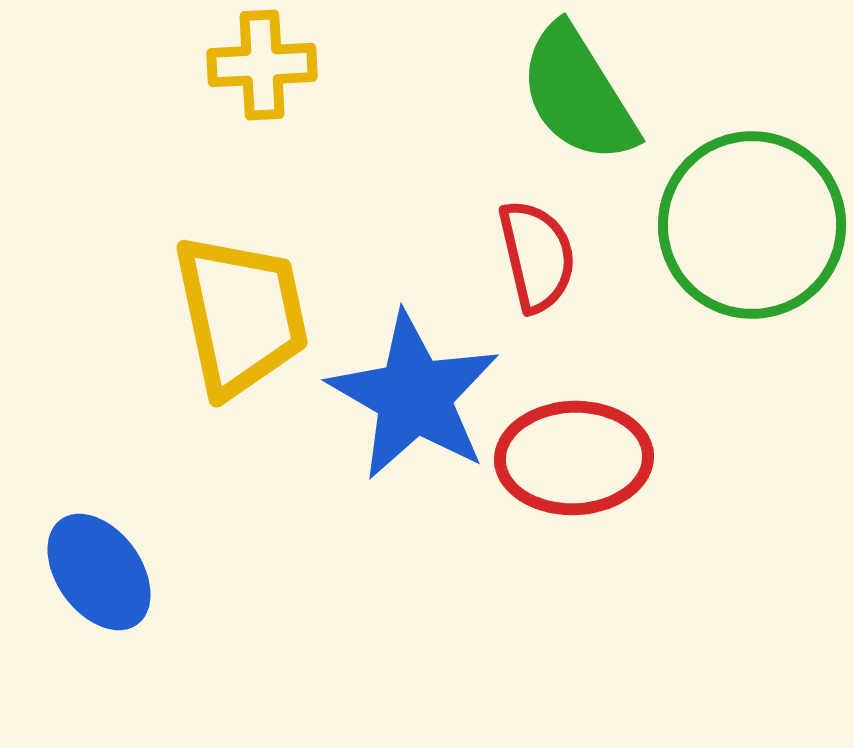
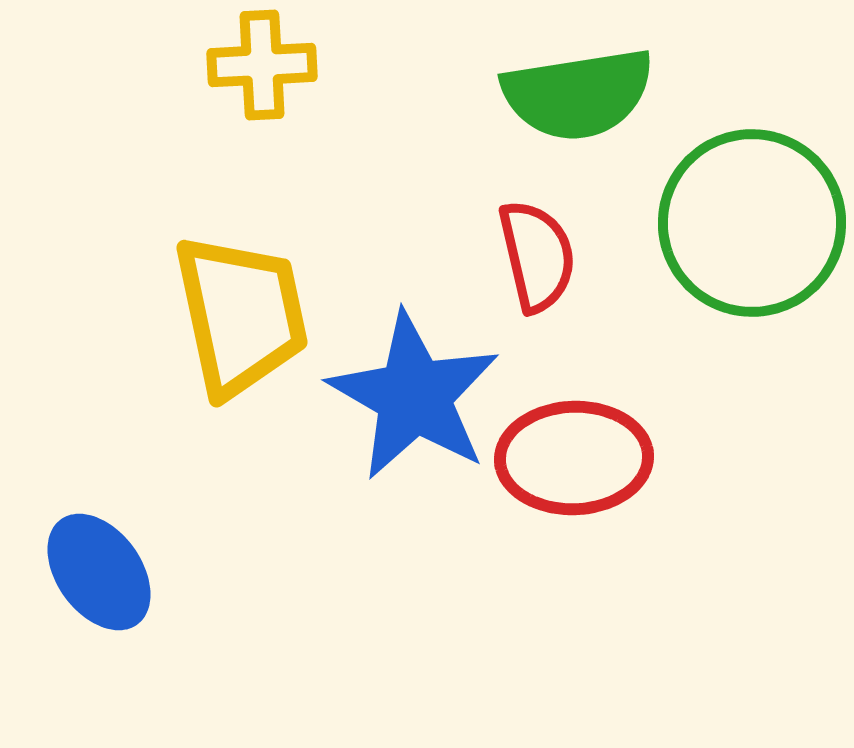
green semicircle: rotated 67 degrees counterclockwise
green circle: moved 2 px up
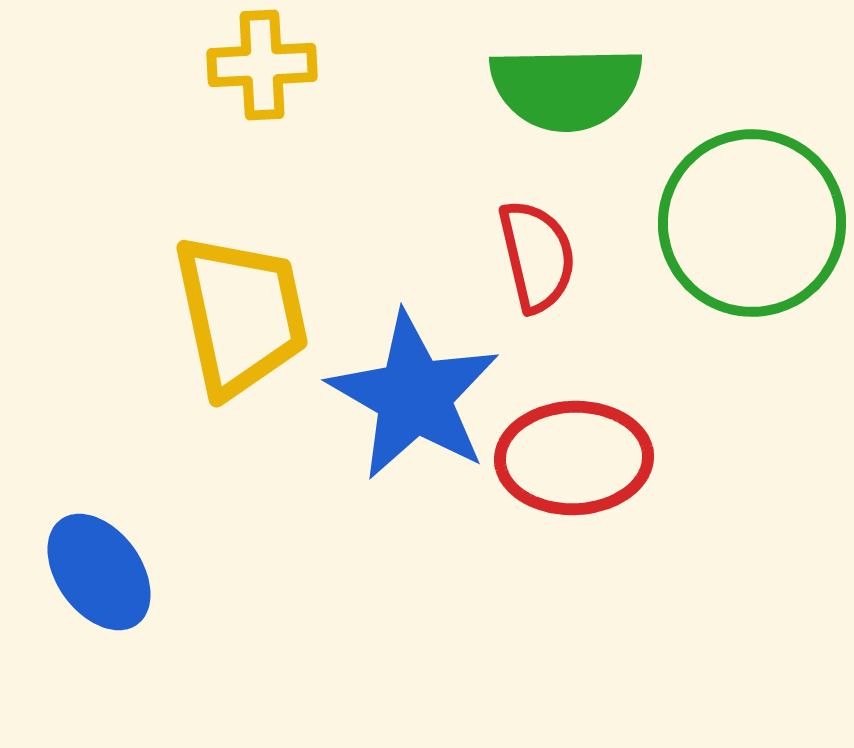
green semicircle: moved 12 px left, 6 px up; rotated 8 degrees clockwise
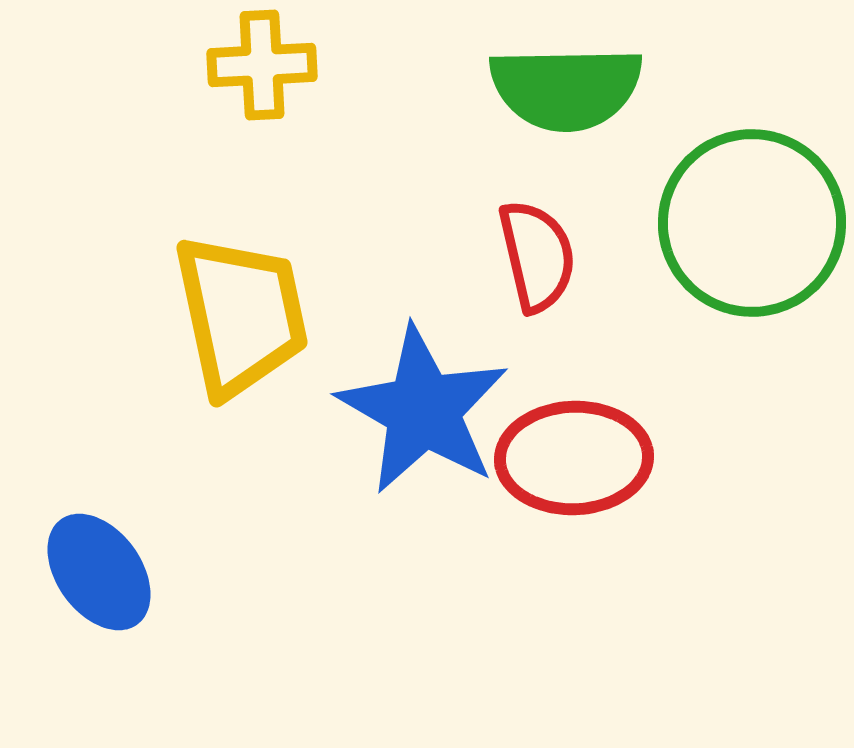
blue star: moved 9 px right, 14 px down
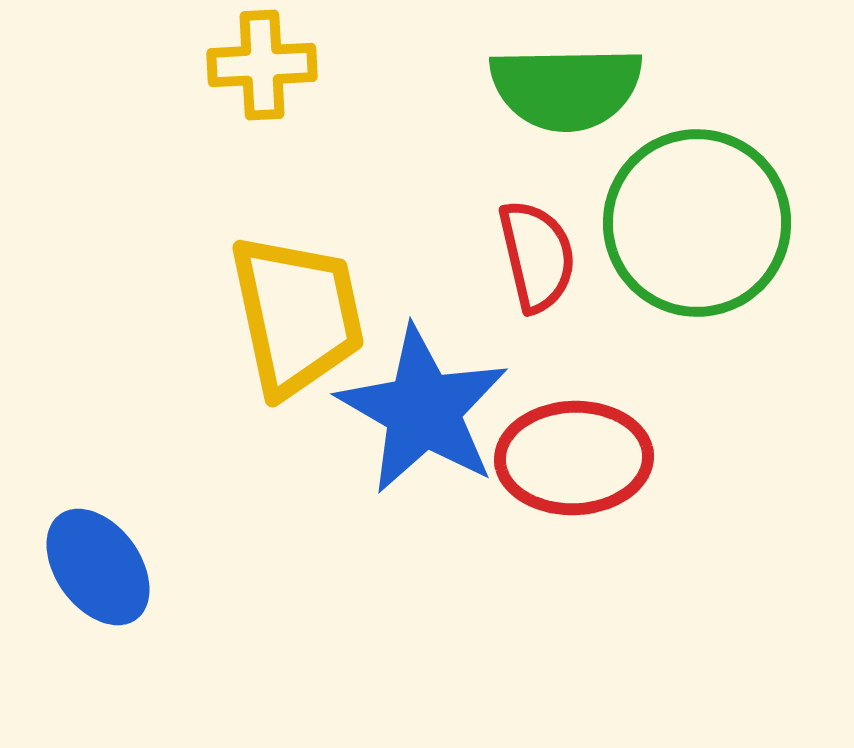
green circle: moved 55 px left
yellow trapezoid: moved 56 px right
blue ellipse: moved 1 px left, 5 px up
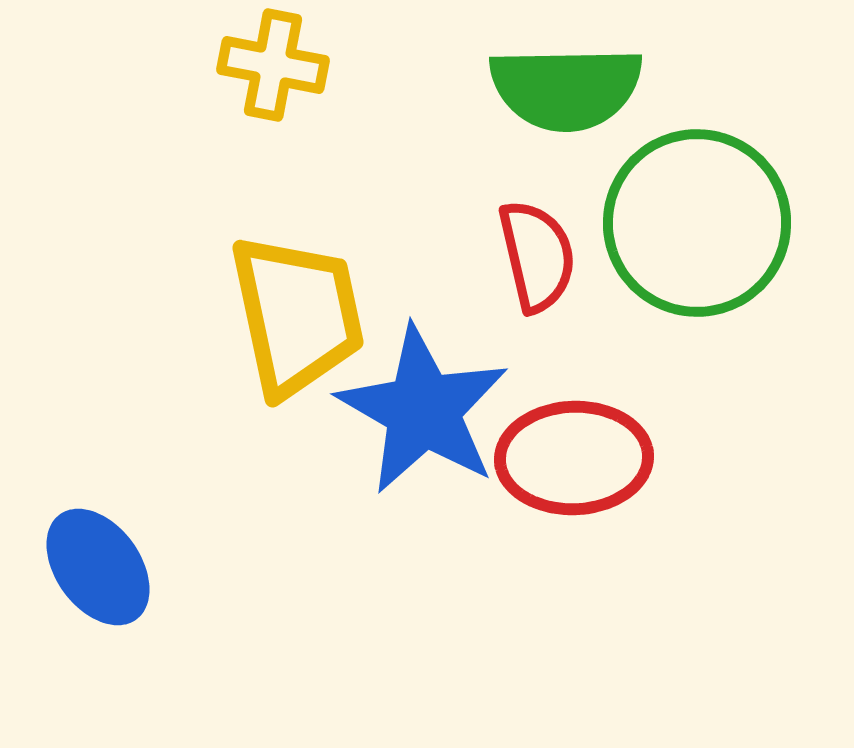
yellow cross: moved 11 px right; rotated 14 degrees clockwise
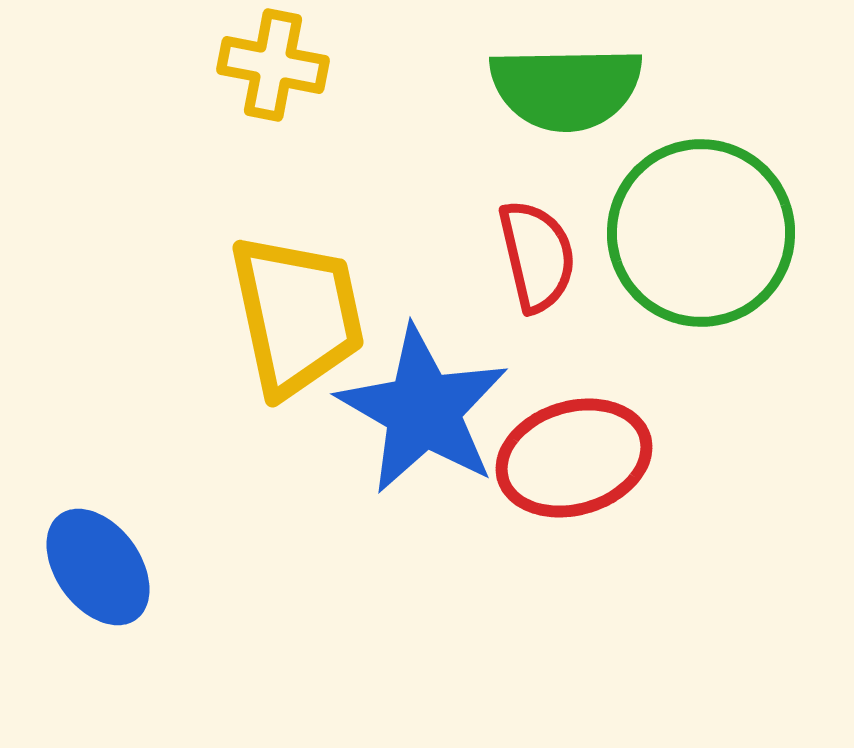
green circle: moved 4 px right, 10 px down
red ellipse: rotated 15 degrees counterclockwise
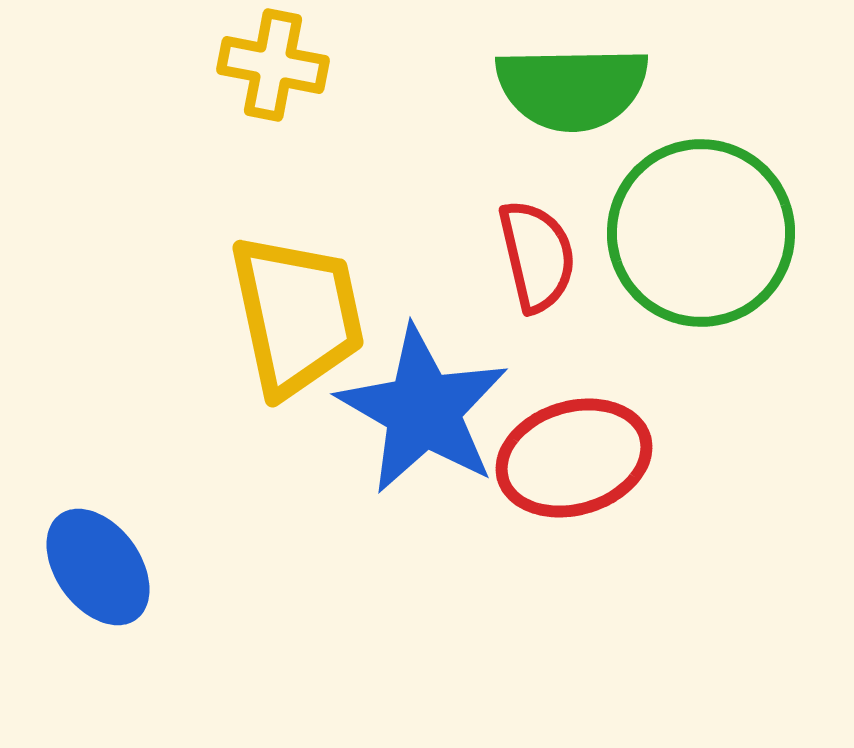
green semicircle: moved 6 px right
